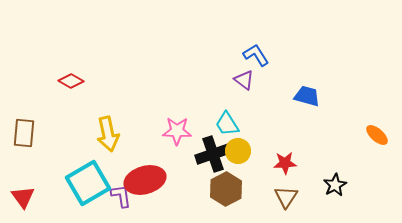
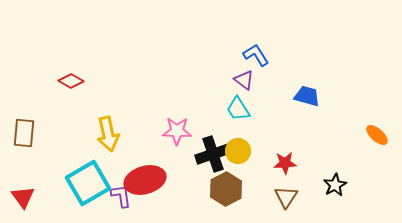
cyan trapezoid: moved 11 px right, 15 px up
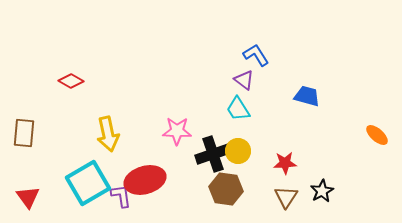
black star: moved 13 px left, 6 px down
brown hexagon: rotated 24 degrees counterclockwise
red triangle: moved 5 px right
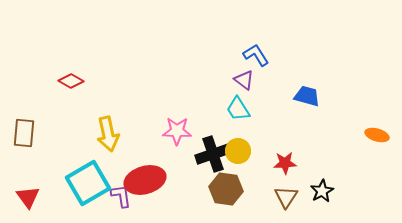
orange ellipse: rotated 25 degrees counterclockwise
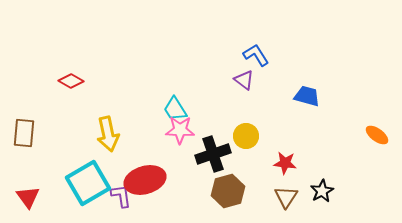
cyan trapezoid: moved 63 px left
pink star: moved 3 px right, 1 px up
orange ellipse: rotated 20 degrees clockwise
yellow circle: moved 8 px right, 15 px up
red star: rotated 10 degrees clockwise
brown hexagon: moved 2 px right, 2 px down; rotated 24 degrees counterclockwise
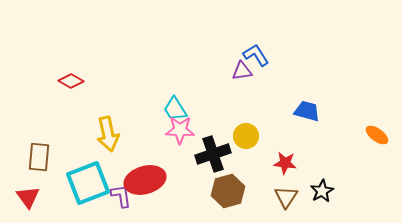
purple triangle: moved 2 px left, 9 px up; rotated 45 degrees counterclockwise
blue trapezoid: moved 15 px down
brown rectangle: moved 15 px right, 24 px down
cyan square: rotated 9 degrees clockwise
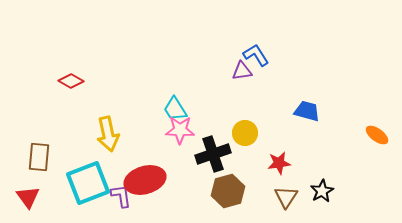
yellow circle: moved 1 px left, 3 px up
red star: moved 6 px left; rotated 15 degrees counterclockwise
